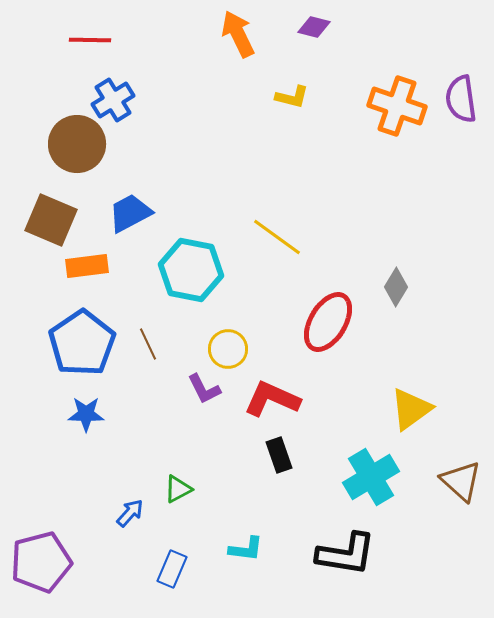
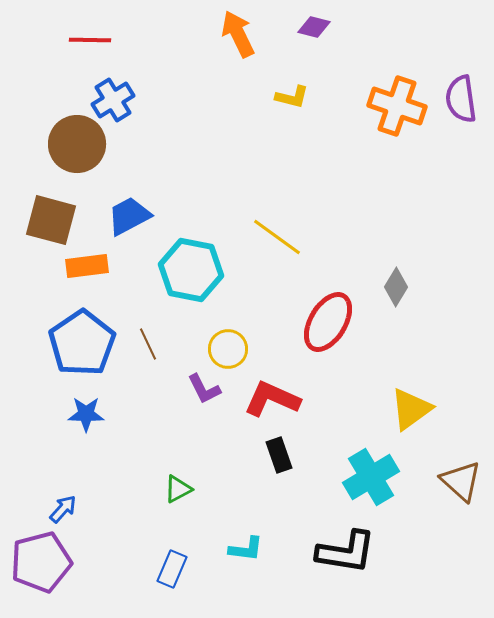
blue trapezoid: moved 1 px left, 3 px down
brown square: rotated 8 degrees counterclockwise
blue arrow: moved 67 px left, 4 px up
black L-shape: moved 2 px up
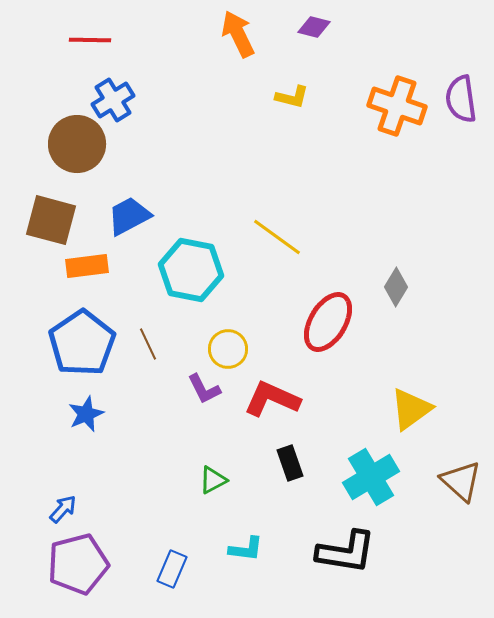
blue star: rotated 24 degrees counterclockwise
black rectangle: moved 11 px right, 8 px down
green triangle: moved 35 px right, 9 px up
purple pentagon: moved 37 px right, 2 px down
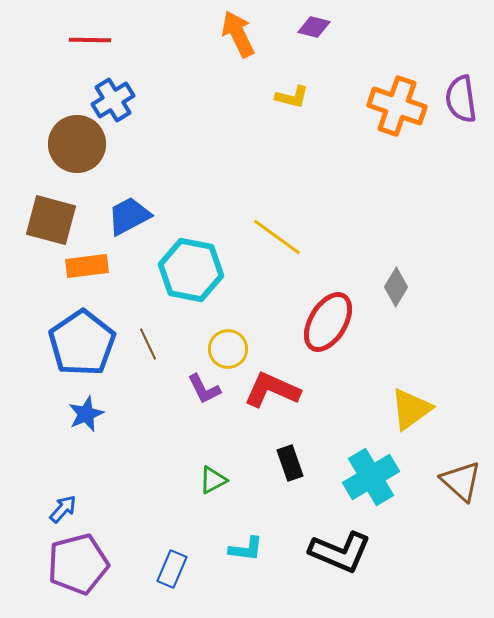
red L-shape: moved 9 px up
black L-shape: moved 6 px left; rotated 14 degrees clockwise
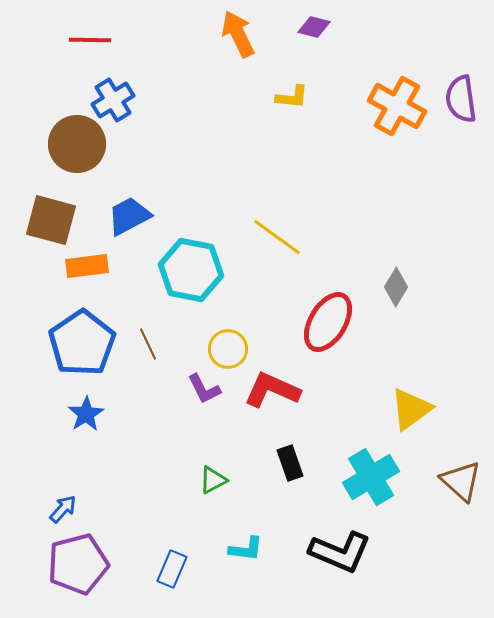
yellow L-shape: rotated 8 degrees counterclockwise
orange cross: rotated 10 degrees clockwise
blue star: rotated 9 degrees counterclockwise
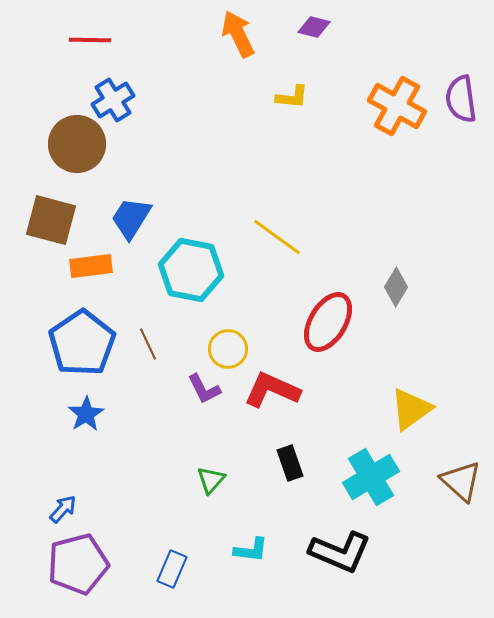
blue trapezoid: moved 2 px right, 2 px down; rotated 30 degrees counterclockwise
orange rectangle: moved 4 px right
green triangle: moved 2 px left; rotated 20 degrees counterclockwise
cyan L-shape: moved 5 px right, 1 px down
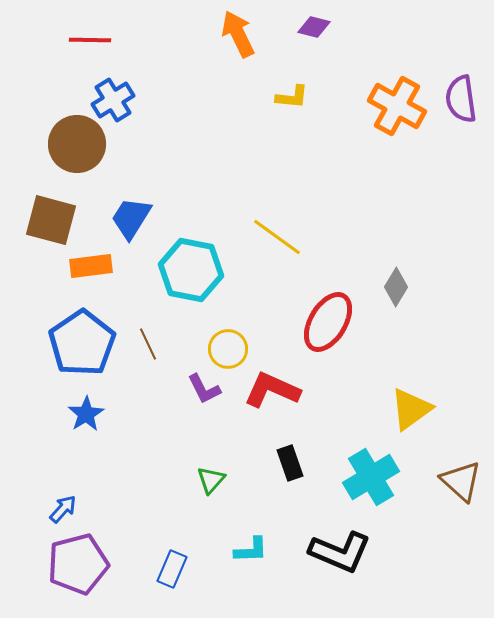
cyan L-shape: rotated 9 degrees counterclockwise
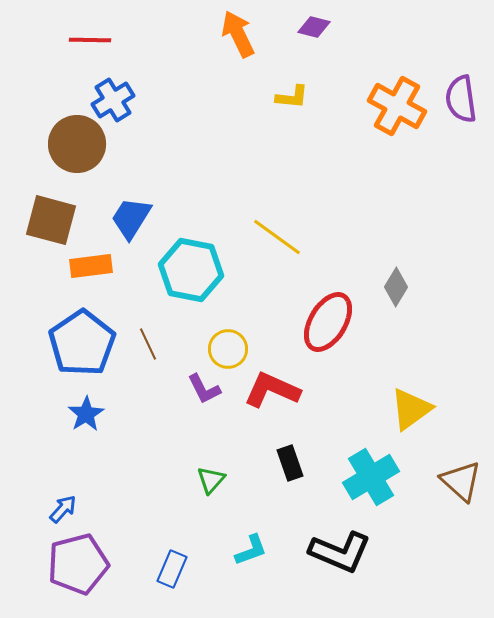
cyan L-shape: rotated 18 degrees counterclockwise
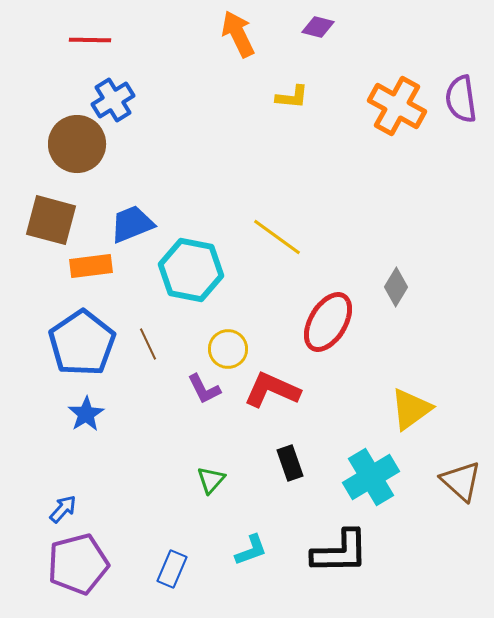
purple diamond: moved 4 px right
blue trapezoid: moved 1 px right, 6 px down; rotated 36 degrees clockwise
black L-shape: rotated 24 degrees counterclockwise
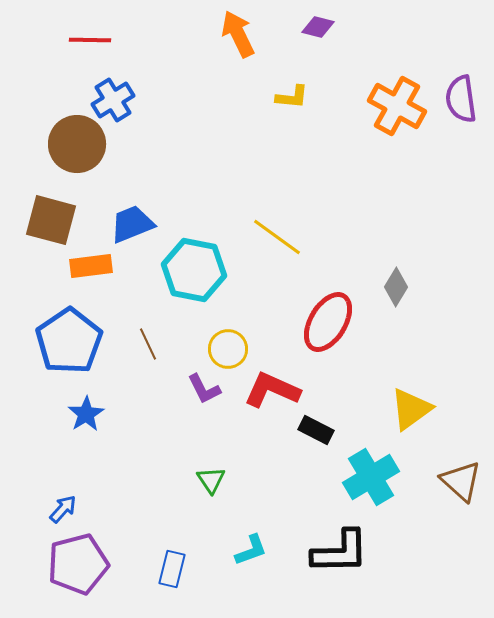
cyan hexagon: moved 3 px right
blue pentagon: moved 13 px left, 2 px up
black rectangle: moved 26 px right, 33 px up; rotated 44 degrees counterclockwise
green triangle: rotated 16 degrees counterclockwise
blue rectangle: rotated 9 degrees counterclockwise
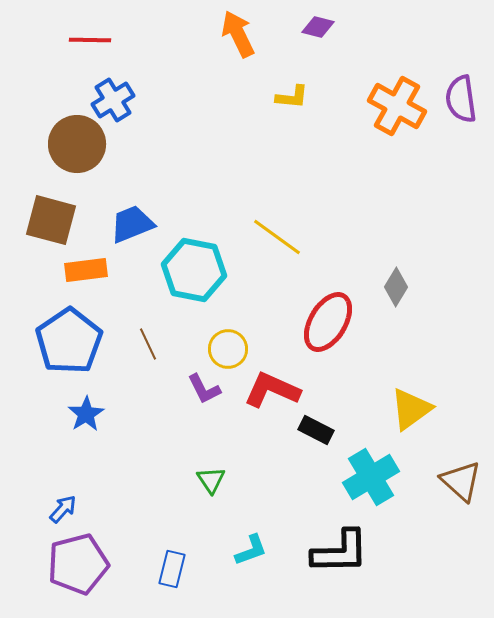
orange rectangle: moved 5 px left, 4 px down
